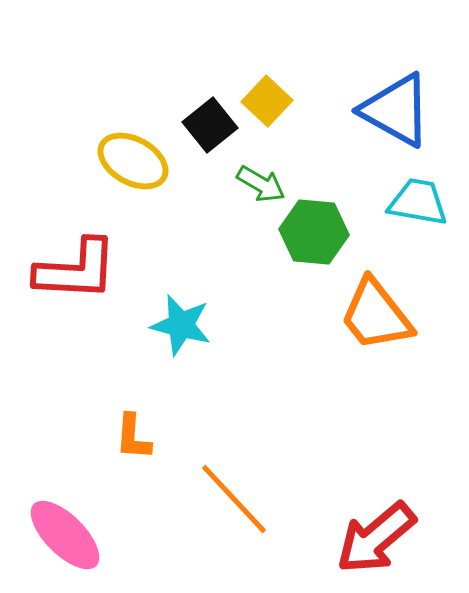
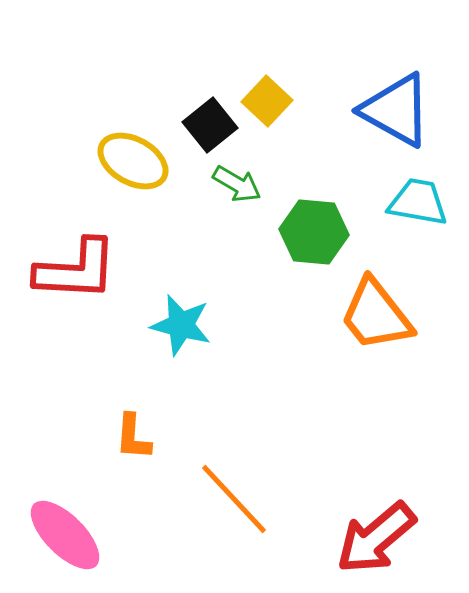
green arrow: moved 24 px left
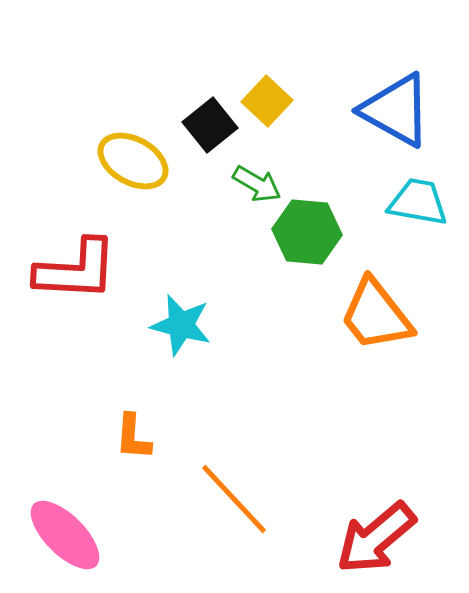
green arrow: moved 20 px right
green hexagon: moved 7 px left
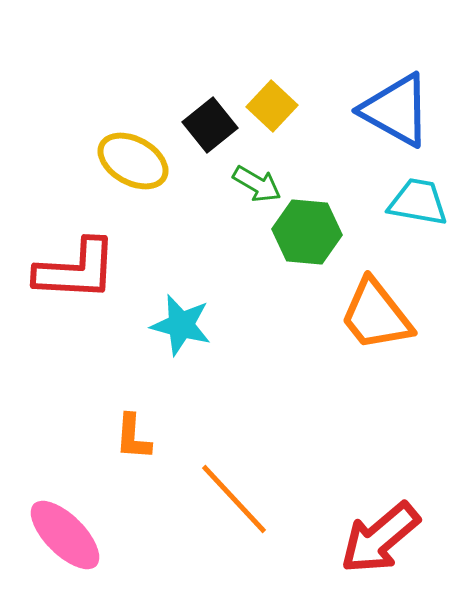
yellow square: moved 5 px right, 5 px down
red arrow: moved 4 px right
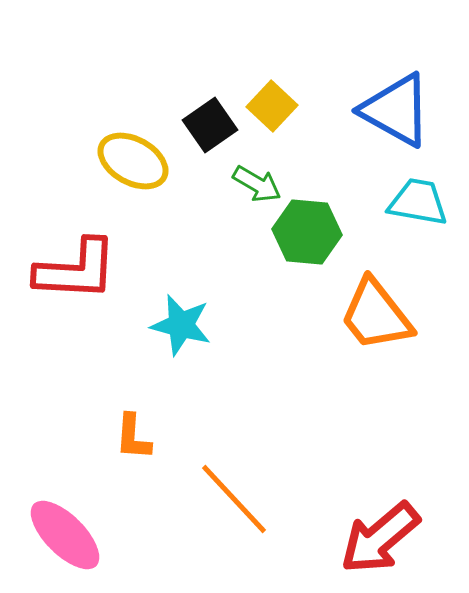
black square: rotated 4 degrees clockwise
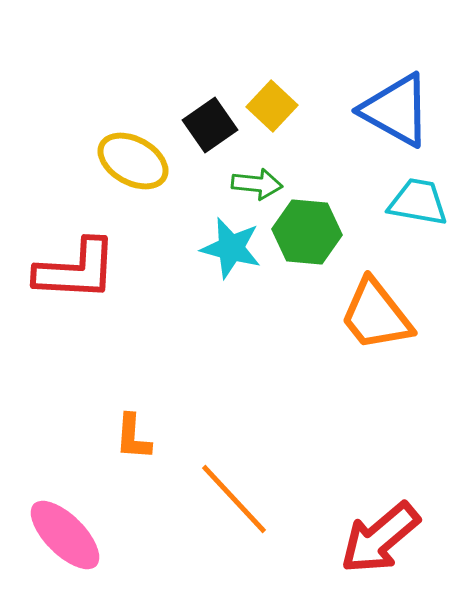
green arrow: rotated 24 degrees counterclockwise
cyan star: moved 50 px right, 77 px up
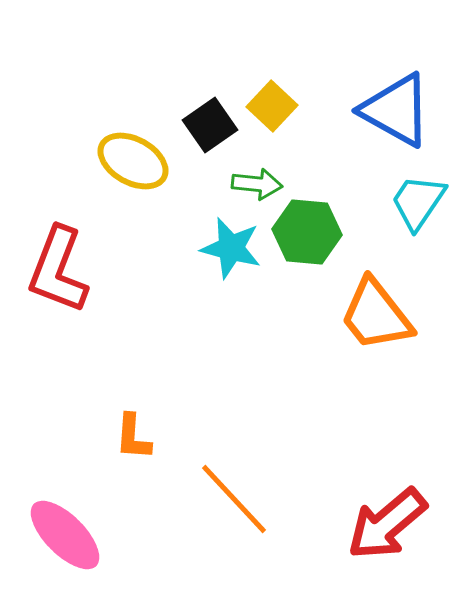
cyan trapezoid: rotated 66 degrees counterclockwise
red L-shape: moved 18 px left; rotated 108 degrees clockwise
red arrow: moved 7 px right, 14 px up
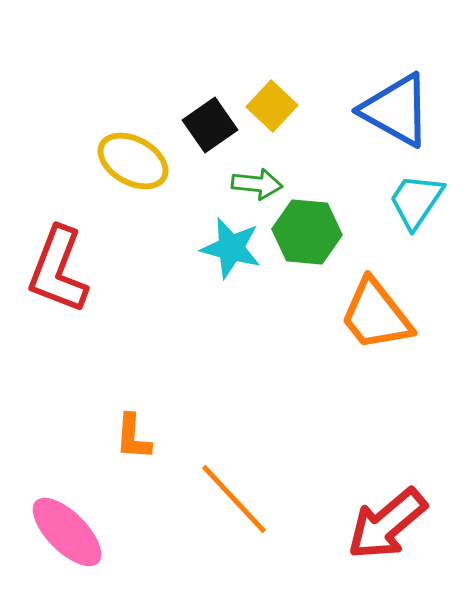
cyan trapezoid: moved 2 px left, 1 px up
pink ellipse: moved 2 px right, 3 px up
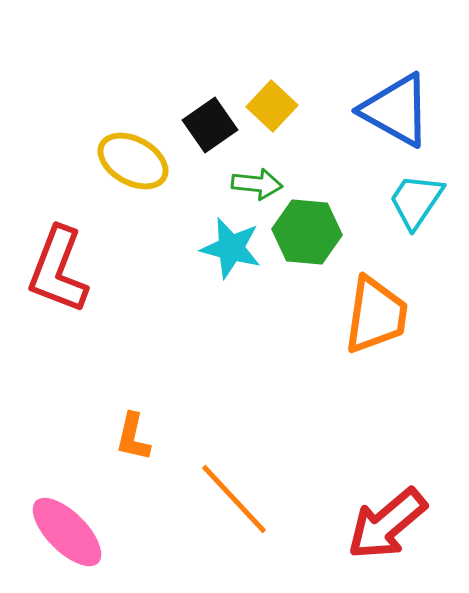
orange trapezoid: rotated 134 degrees counterclockwise
orange L-shape: rotated 9 degrees clockwise
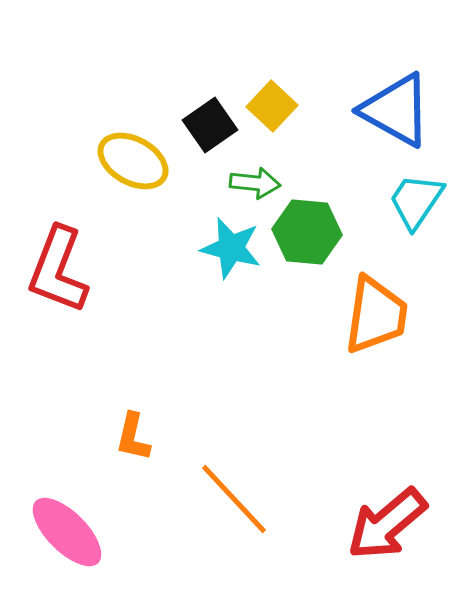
green arrow: moved 2 px left, 1 px up
